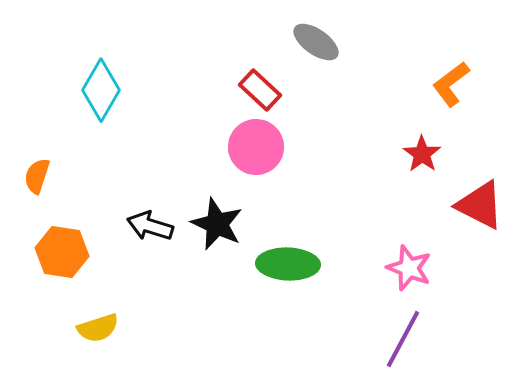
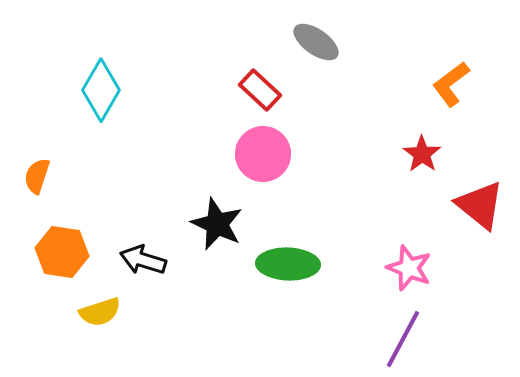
pink circle: moved 7 px right, 7 px down
red triangle: rotated 12 degrees clockwise
black arrow: moved 7 px left, 34 px down
yellow semicircle: moved 2 px right, 16 px up
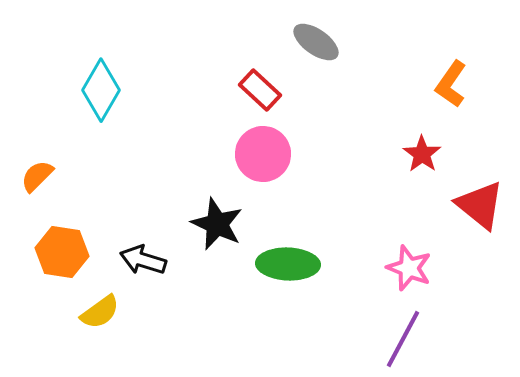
orange L-shape: rotated 18 degrees counterclockwise
orange semicircle: rotated 27 degrees clockwise
yellow semicircle: rotated 18 degrees counterclockwise
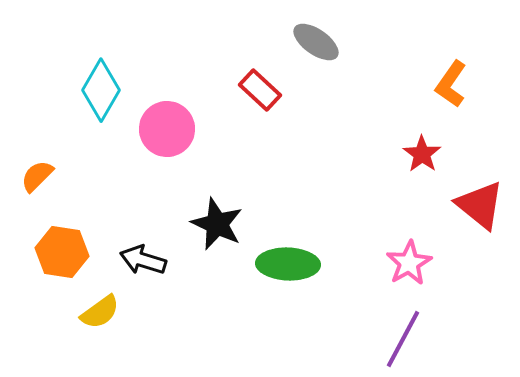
pink circle: moved 96 px left, 25 px up
pink star: moved 5 px up; rotated 21 degrees clockwise
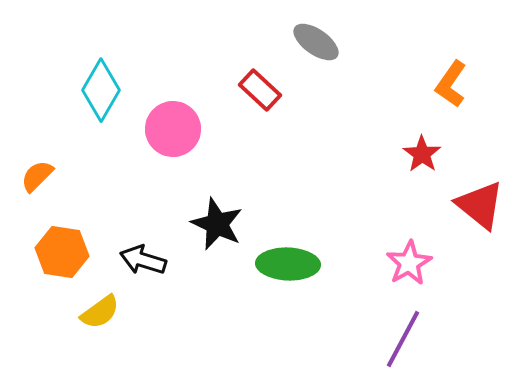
pink circle: moved 6 px right
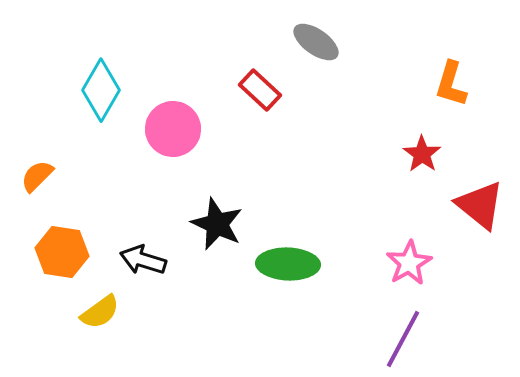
orange L-shape: rotated 18 degrees counterclockwise
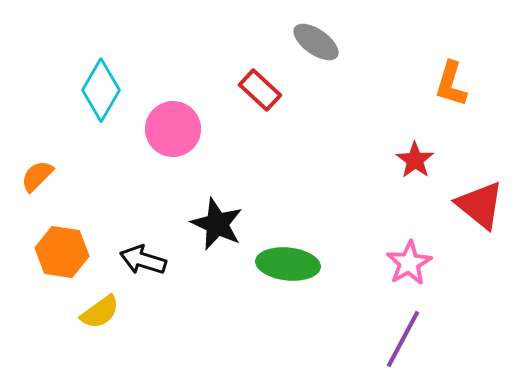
red star: moved 7 px left, 6 px down
green ellipse: rotated 4 degrees clockwise
